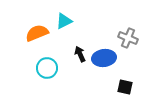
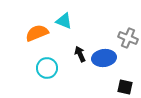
cyan triangle: rotated 48 degrees clockwise
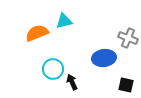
cyan triangle: rotated 36 degrees counterclockwise
black arrow: moved 8 px left, 28 px down
cyan circle: moved 6 px right, 1 px down
black square: moved 1 px right, 2 px up
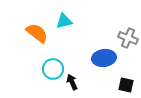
orange semicircle: rotated 60 degrees clockwise
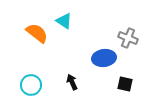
cyan triangle: rotated 48 degrees clockwise
cyan circle: moved 22 px left, 16 px down
black square: moved 1 px left, 1 px up
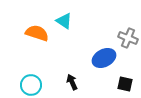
orange semicircle: rotated 20 degrees counterclockwise
blue ellipse: rotated 20 degrees counterclockwise
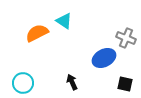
orange semicircle: rotated 45 degrees counterclockwise
gray cross: moved 2 px left
cyan circle: moved 8 px left, 2 px up
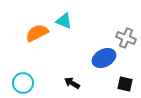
cyan triangle: rotated 12 degrees counterclockwise
black arrow: moved 1 px down; rotated 35 degrees counterclockwise
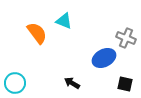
orange semicircle: rotated 80 degrees clockwise
cyan circle: moved 8 px left
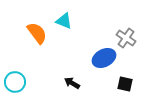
gray cross: rotated 12 degrees clockwise
cyan circle: moved 1 px up
